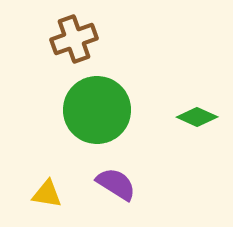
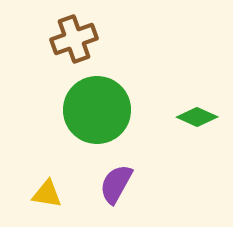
purple semicircle: rotated 93 degrees counterclockwise
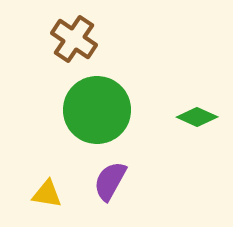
brown cross: rotated 36 degrees counterclockwise
purple semicircle: moved 6 px left, 3 px up
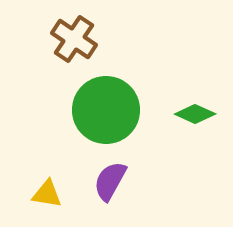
green circle: moved 9 px right
green diamond: moved 2 px left, 3 px up
